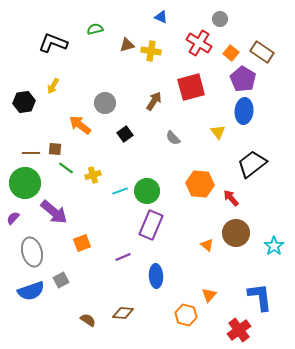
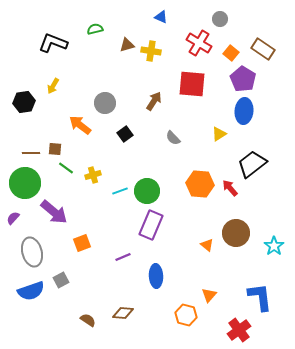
brown rectangle at (262, 52): moved 1 px right, 3 px up
red square at (191, 87): moved 1 px right, 3 px up; rotated 20 degrees clockwise
yellow triangle at (218, 132): moved 1 px right, 2 px down; rotated 35 degrees clockwise
red arrow at (231, 198): moved 1 px left, 10 px up
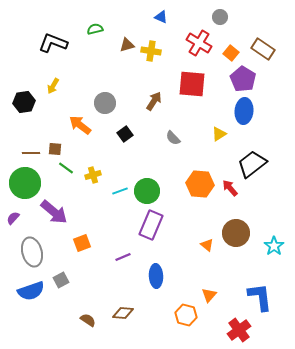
gray circle at (220, 19): moved 2 px up
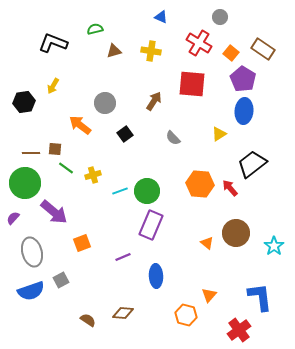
brown triangle at (127, 45): moved 13 px left, 6 px down
orange triangle at (207, 245): moved 2 px up
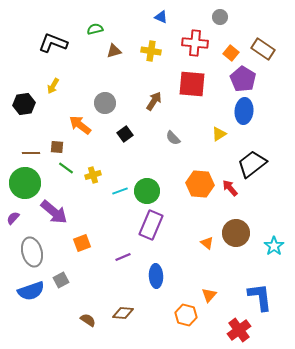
red cross at (199, 43): moved 4 px left; rotated 25 degrees counterclockwise
black hexagon at (24, 102): moved 2 px down
brown square at (55, 149): moved 2 px right, 2 px up
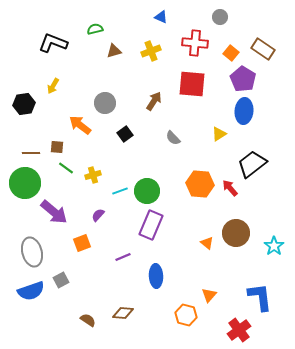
yellow cross at (151, 51): rotated 30 degrees counterclockwise
purple semicircle at (13, 218): moved 85 px right, 3 px up
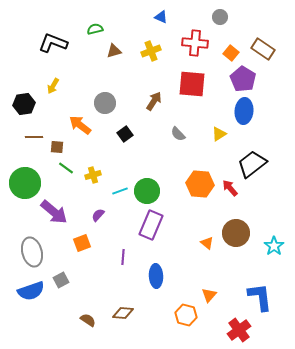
gray semicircle at (173, 138): moved 5 px right, 4 px up
brown line at (31, 153): moved 3 px right, 16 px up
purple line at (123, 257): rotated 63 degrees counterclockwise
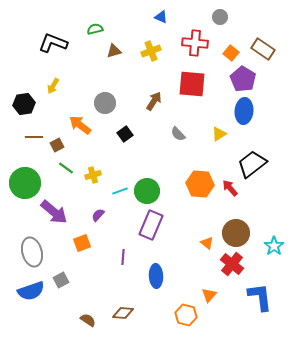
brown square at (57, 147): moved 2 px up; rotated 32 degrees counterclockwise
red cross at (239, 330): moved 7 px left, 66 px up; rotated 15 degrees counterclockwise
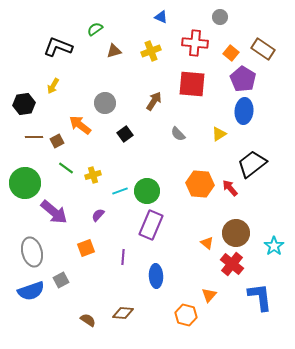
green semicircle at (95, 29): rotated 21 degrees counterclockwise
black L-shape at (53, 43): moved 5 px right, 4 px down
brown square at (57, 145): moved 4 px up
orange square at (82, 243): moved 4 px right, 5 px down
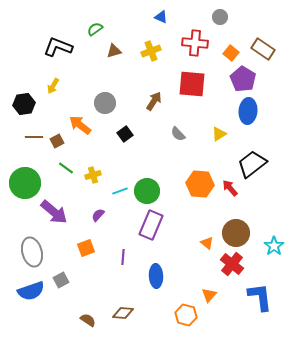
blue ellipse at (244, 111): moved 4 px right
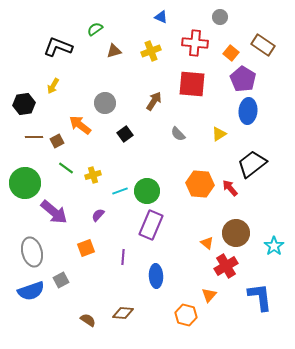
brown rectangle at (263, 49): moved 4 px up
red cross at (232, 264): moved 6 px left, 2 px down; rotated 20 degrees clockwise
